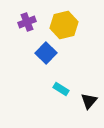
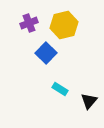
purple cross: moved 2 px right, 1 px down
cyan rectangle: moved 1 px left
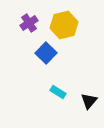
purple cross: rotated 12 degrees counterclockwise
cyan rectangle: moved 2 px left, 3 px down
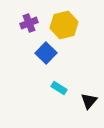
purple cross: rotated 12 degrees clockwise
cyan rectangle: moved 1 px right, 4 px up
